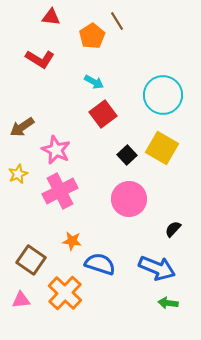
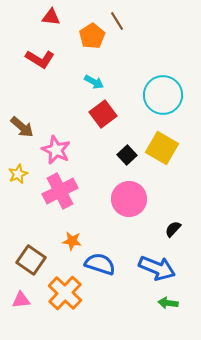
brown arrow: rotated 105 degrees counterclockwise
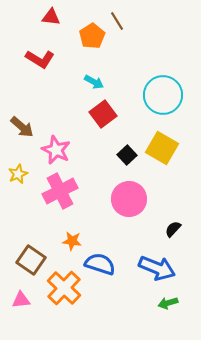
orange cross: moved 1 px left, 5 px up
green arrow: rotated 24 degrees counterclockwise
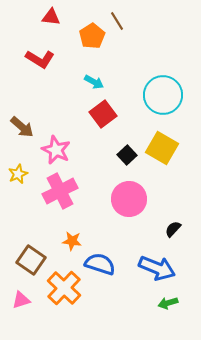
pink triangle: rotated 12 degrees counterclockwise
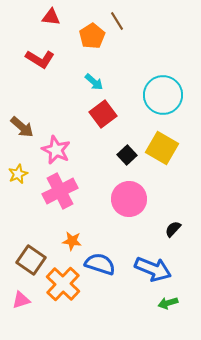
cyan arrow: rotated 12 degrees clockwise
blue arrow: moved 4 px left, 1 px down
orange cross: moved 1 px left, 4 px up
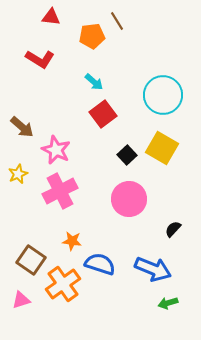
orange pentagon: rotated 25 degrees clockwise
orange cross: rotated 12 degrees clockwise
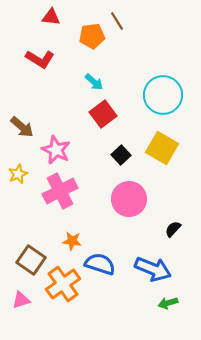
black square: moved 6 px left
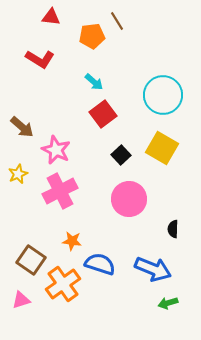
black semicircle: rotated 42 degrees counterclockwise
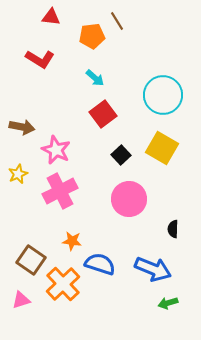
cyan arrow: moved 1 px right, 4 px up
brown arrow: rotated 30 degrees counterclockwise
orange cross: rotated 8 degrees counterclockwise
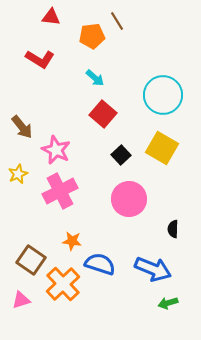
red square: rotated 12 degrees counterclockwise
brown arrow: rotated 40 degrees clockwise
